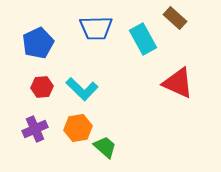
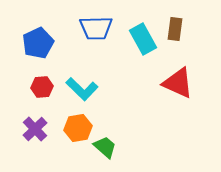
brown rectangle: moved 11 px down; rotated 55 degrees clockwise
purple cross: rotated 20 degrees counterclockwise
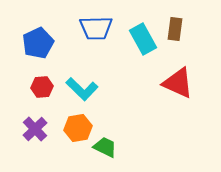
green trapezoid: rotated 15 degrees counterclockwise
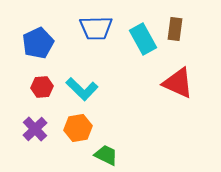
green trapezoid: moved 1 px right, 8 px down
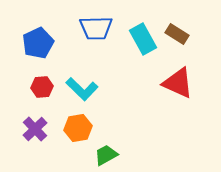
brown rectangle: moved 2 px right, 5 px down; rotated 65 degrees counterclockwise
green trapezoid: rotated 55 degrees counterclockwise
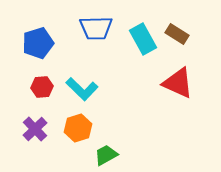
blue pentagon: rotated 8 degrees clockwise
orange hexagon: rotated 8 degrees counterclockwise
